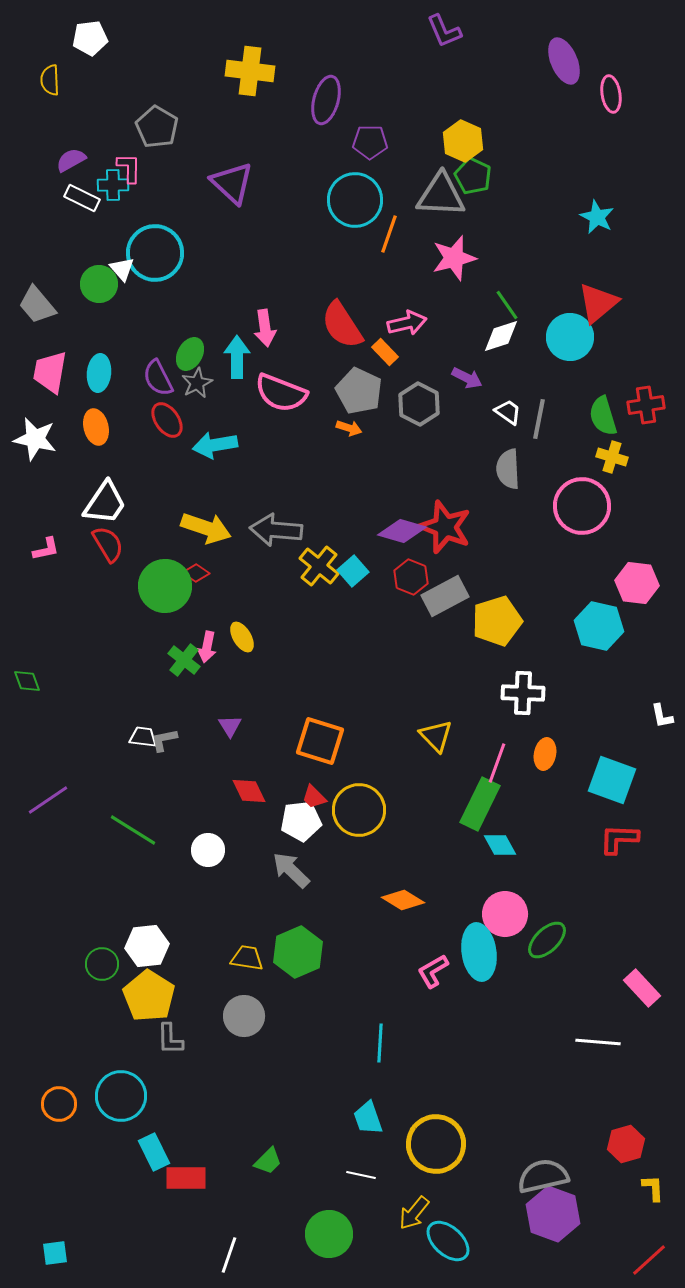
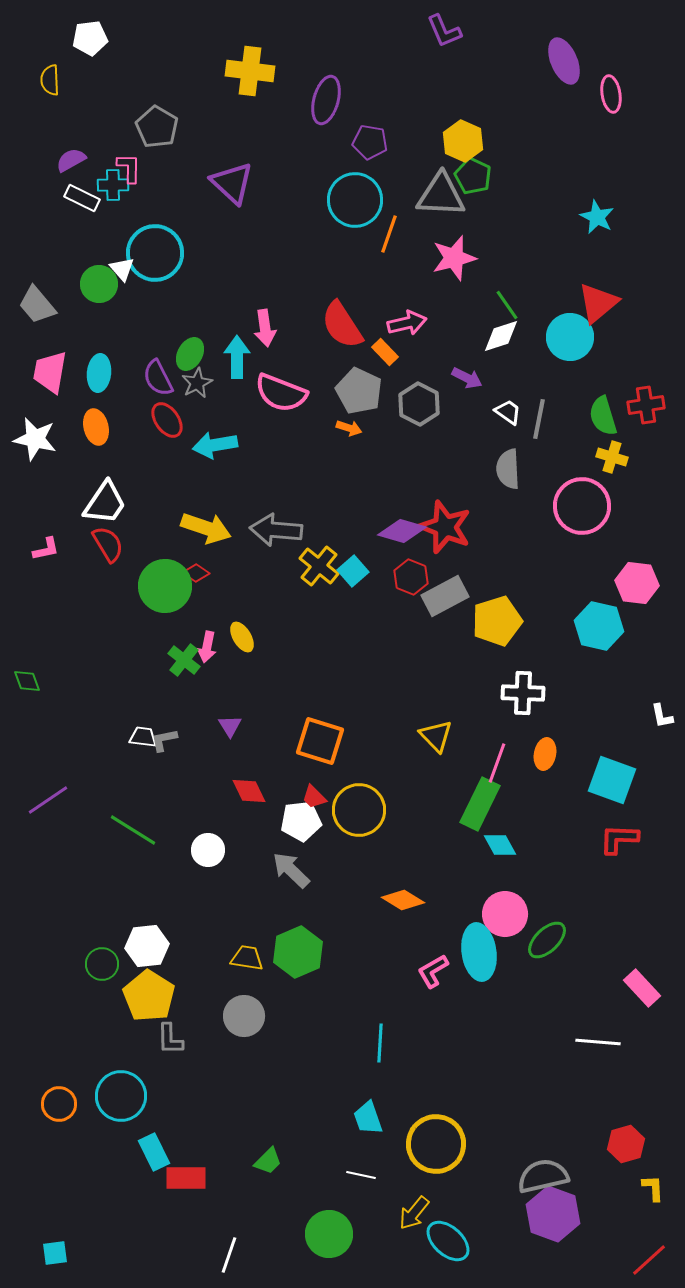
purple pentagon at (370, 142): rotated 8 degrees clockwise
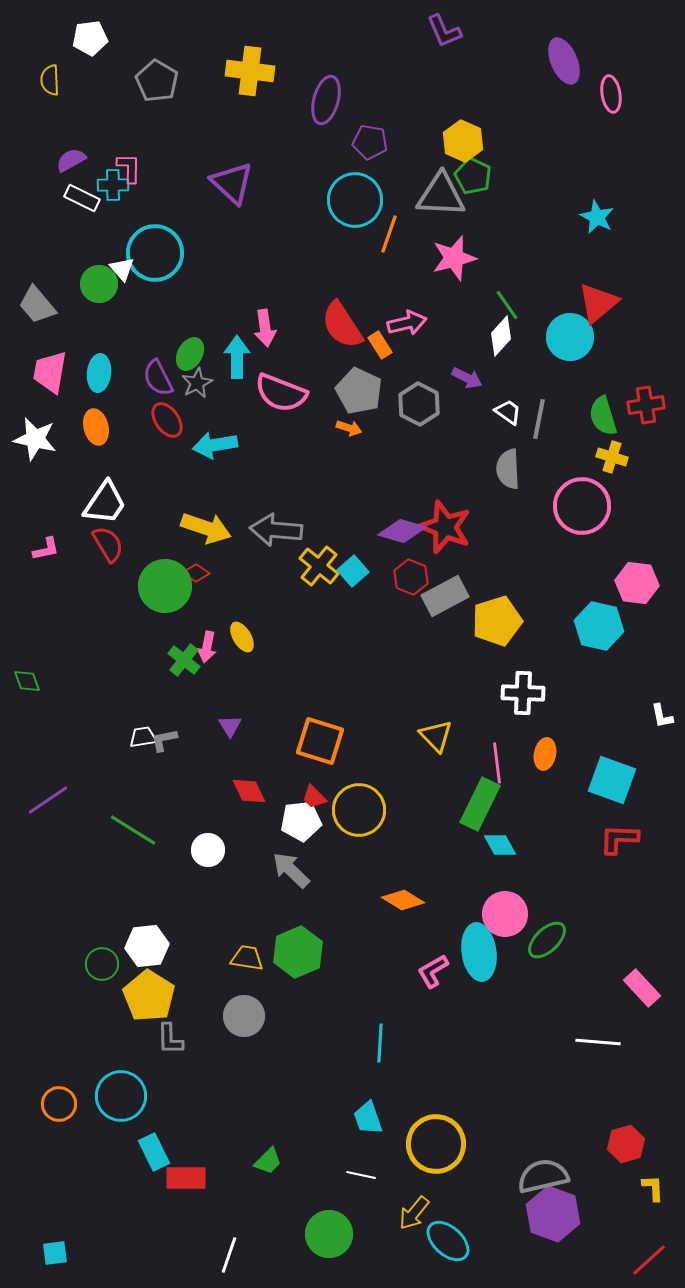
gray pentagon at (157, 127): moved 46 px up
white diamond at (501, 336): rotated 30 degrees counterclockwise
orange rectangle at (385, 352): moved 5 px left, 7 px up; rotated 12 degrees clockwise
white trapezoid at (143, 737): rotated 16 degrees counterclockwise
pink line at (497, 763): rotated 27 degrees counterclockwise
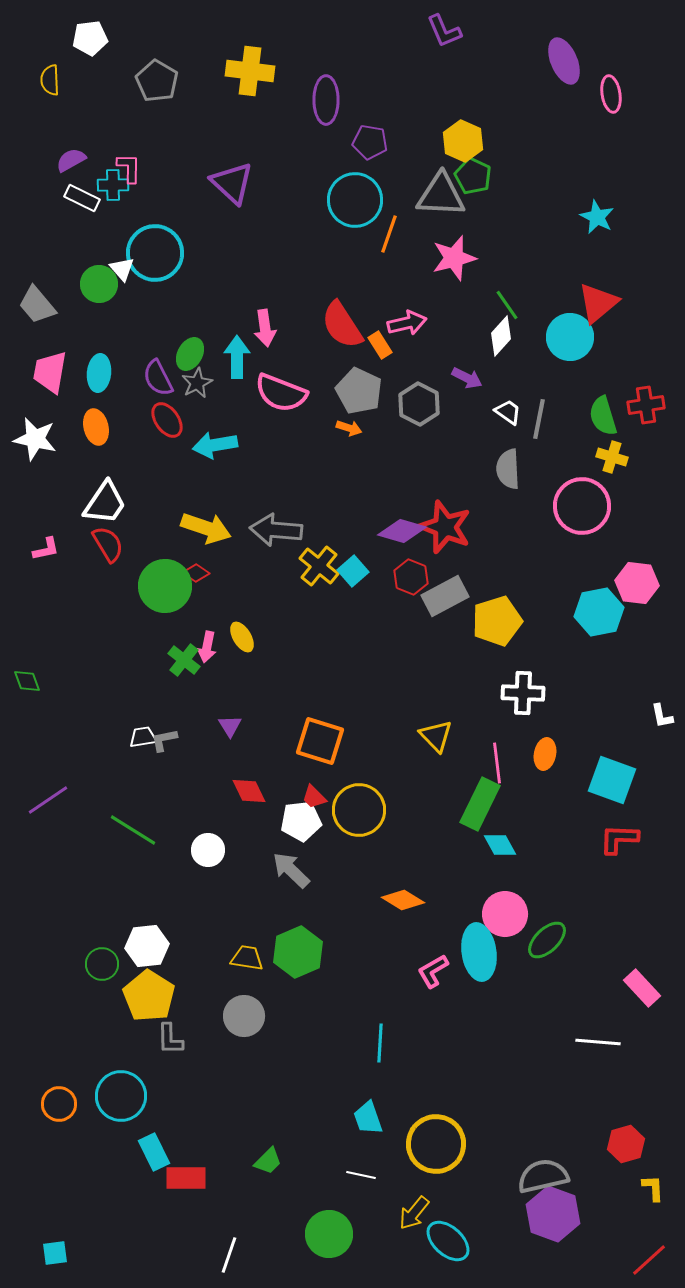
purple ellipse at (326, 100): rotated 15 degrees counterclockwise
cyan hexagon at (599, 626): moved 14 px up; rotated 24 degrees counterclockwise
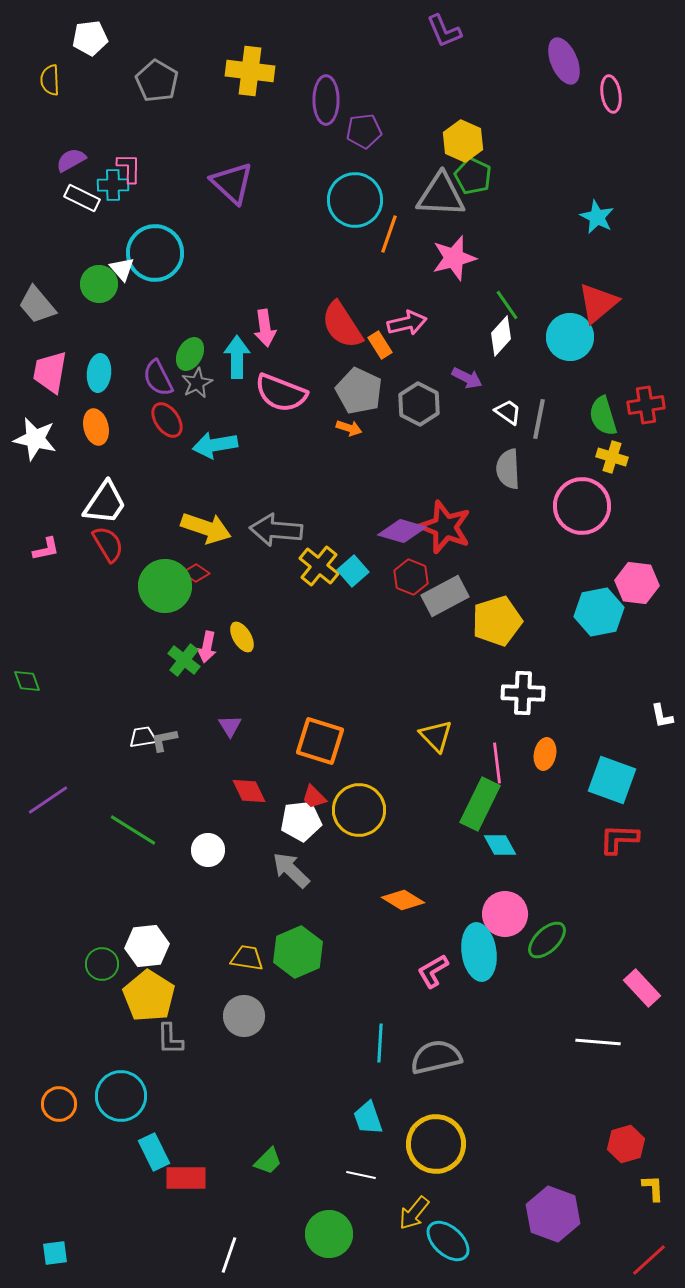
purple pentagon at (370, 142): moved 6 px left, 11 px up; rotated 16 degrees counterclockwise
gray semicircle at (543, 1176): moved 107 px left, 119 px up
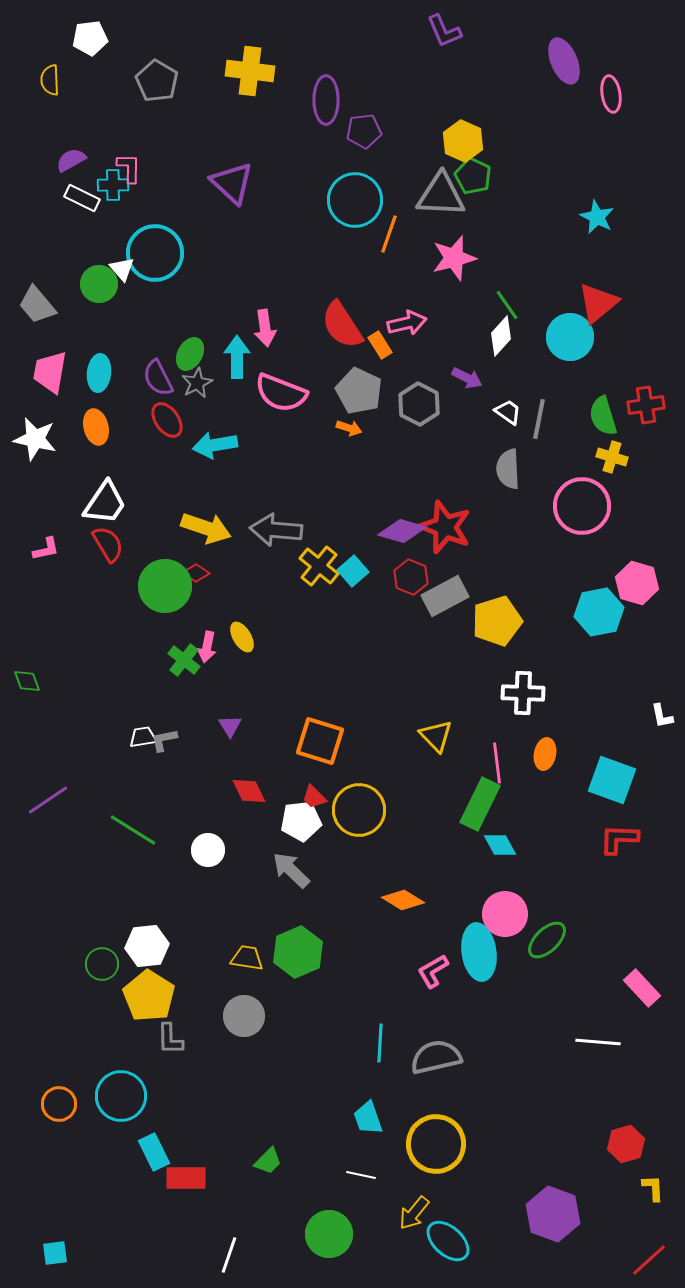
pink hexagon at (637, 583): rotated 9 degrees clockwise
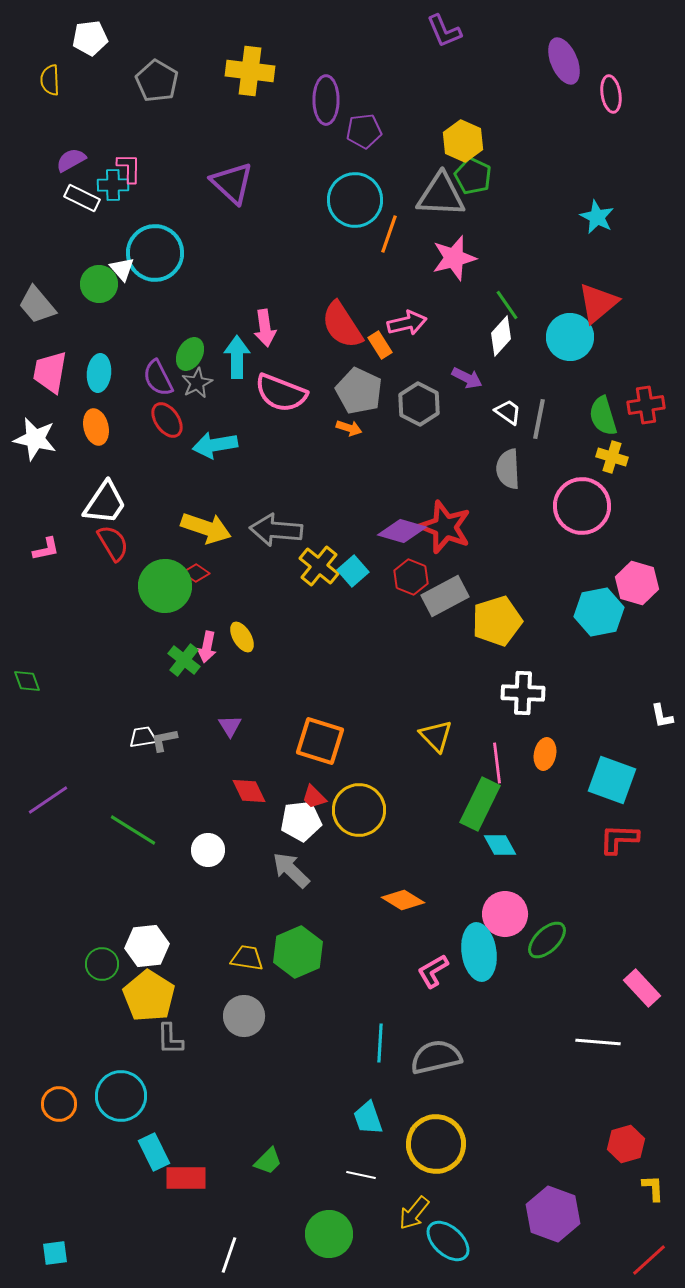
red semicircle at (108, 544): moved 5 px right, 1 px up
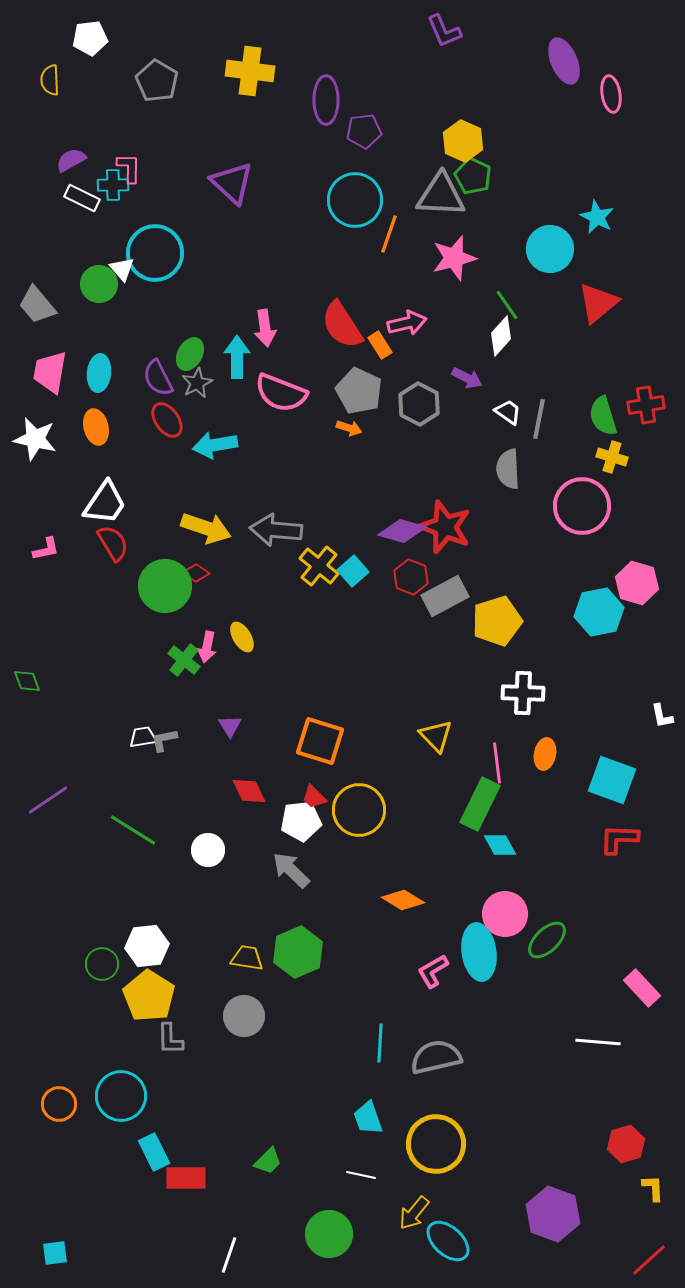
cyan circle at (570, 337): moved 20 px left, 88 px up
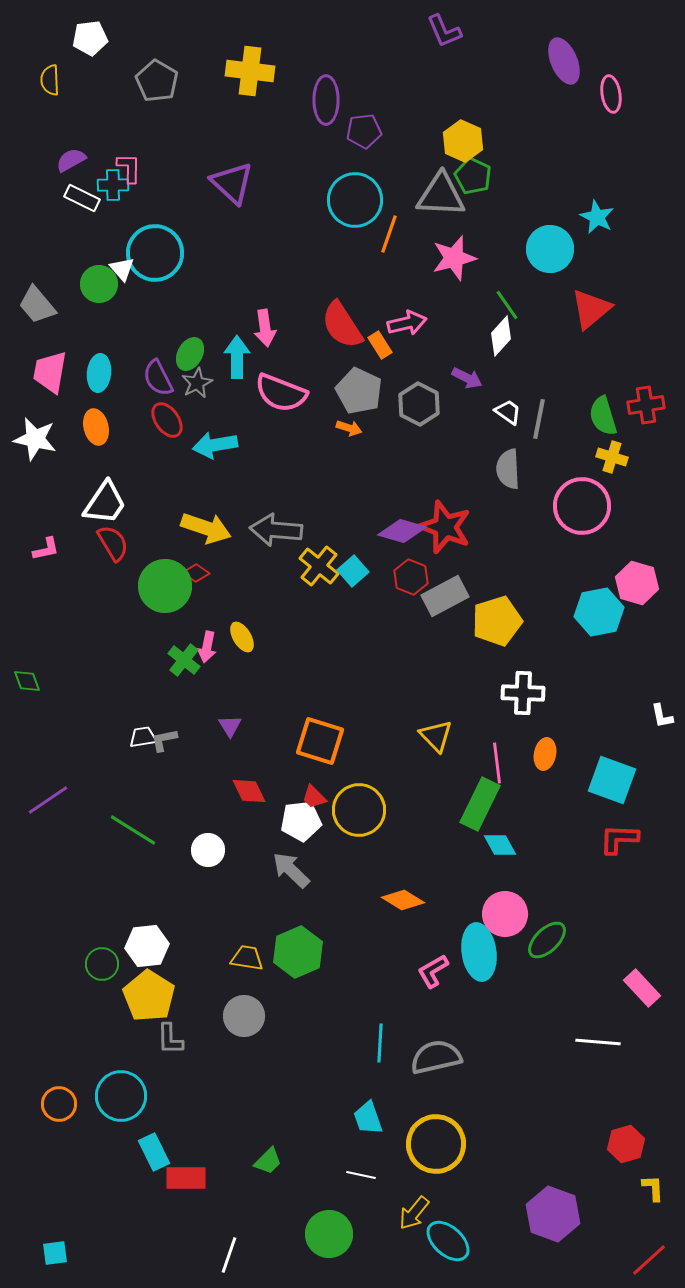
red triangle at (598, 303): moved 7 px left, 6 px down
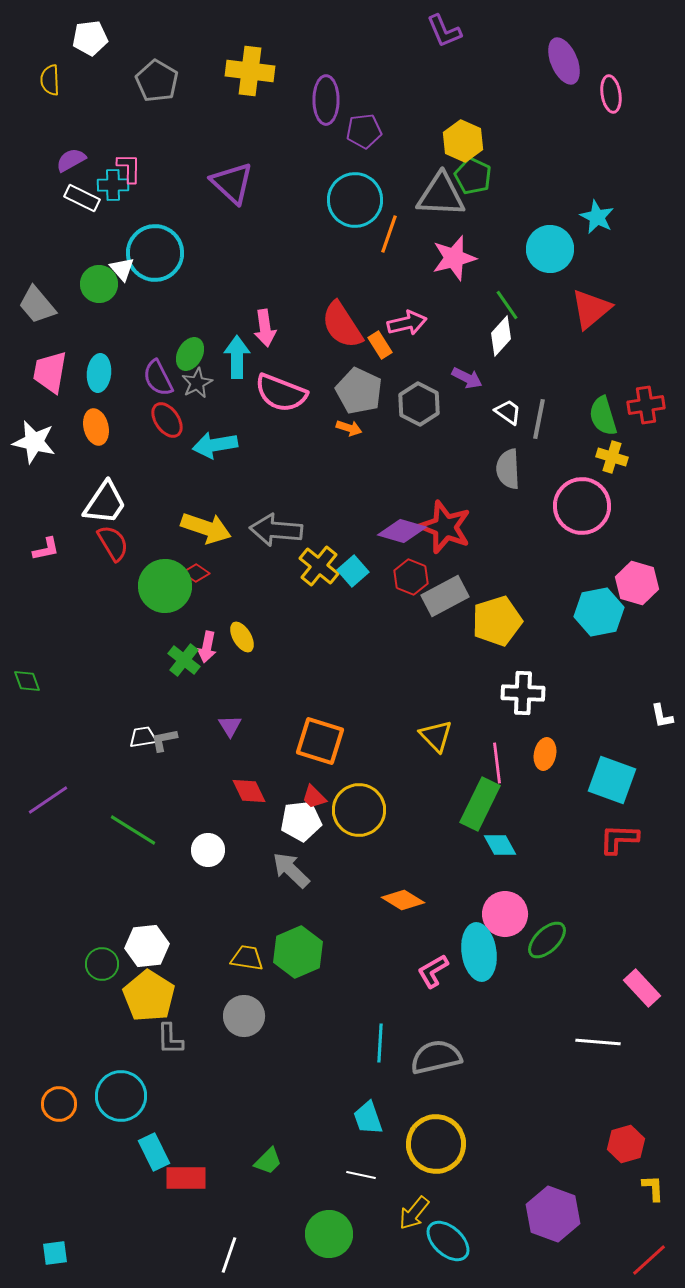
white star at (35, 439): moved 1 px left, 3 px down
